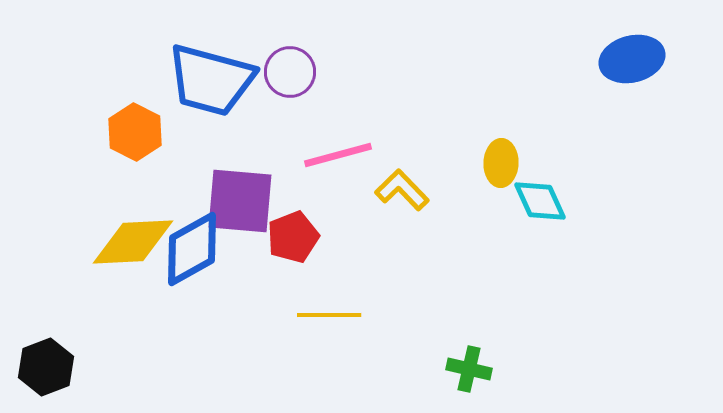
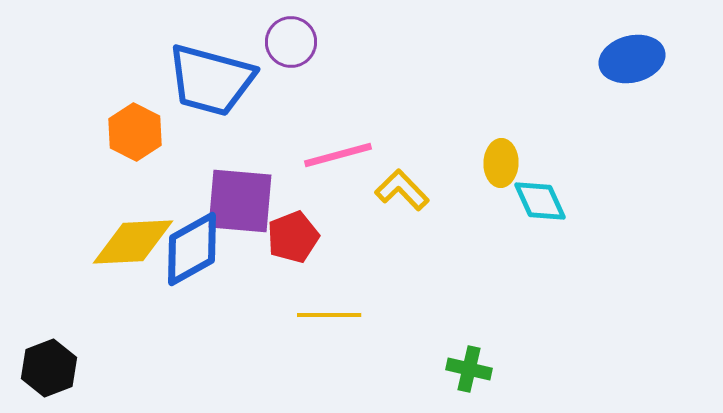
purple circle: moved 1 px right, 30 px up
black hexagon: moved 3 px right, 1 px down
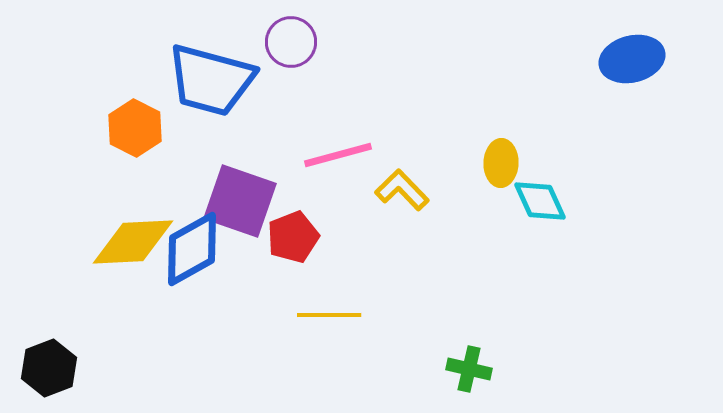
orange hexagon: moved 4 px up
purple square: rotated 14 degrees clockwise
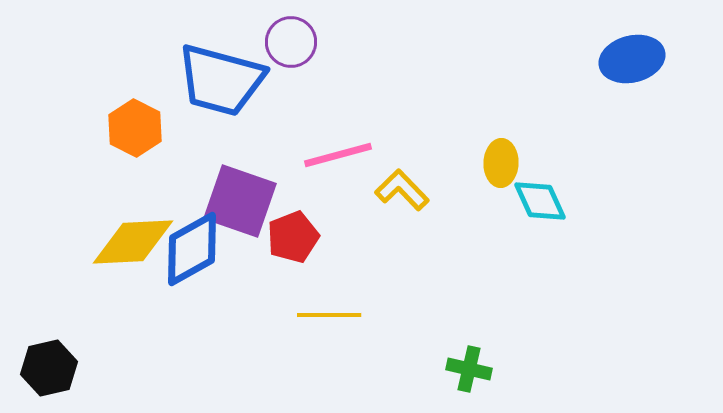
blue trapezoid: moved 10 px right
black hexagon: rotated 8 degrees clockwise
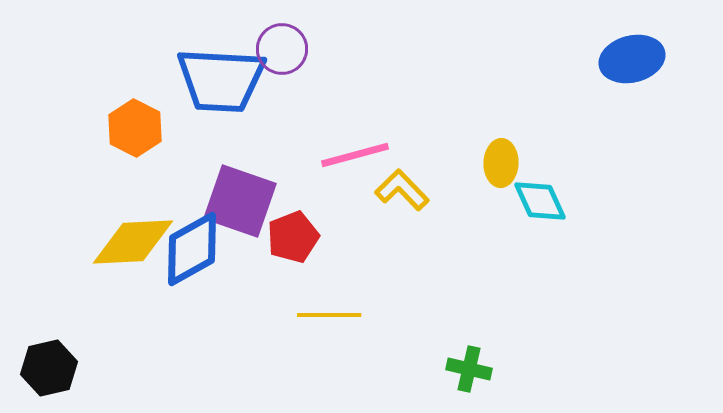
purple circle: moved 9 px left, 7 px down
blue trapezoid: rotated 12 degrees counterclockwise
pink line: moved 17 px right
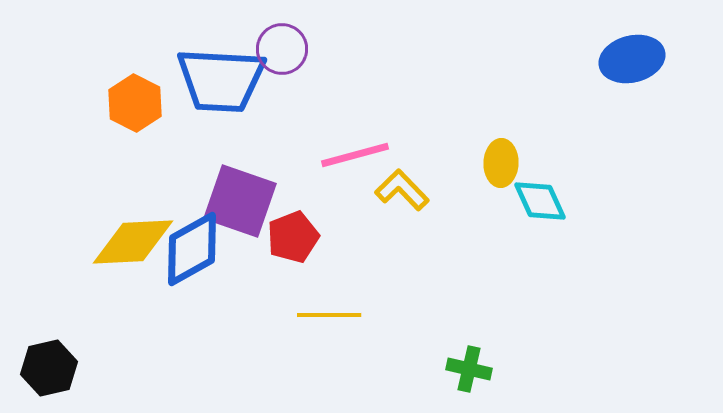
orange hexagon: moved 25 px up
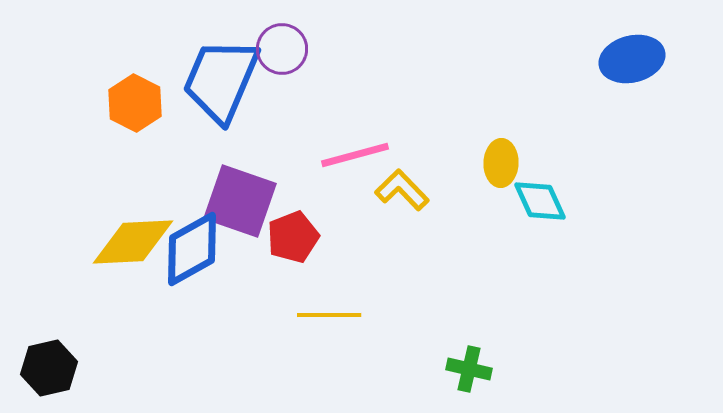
blue trapezoid: rotated 110 degrees clockwise
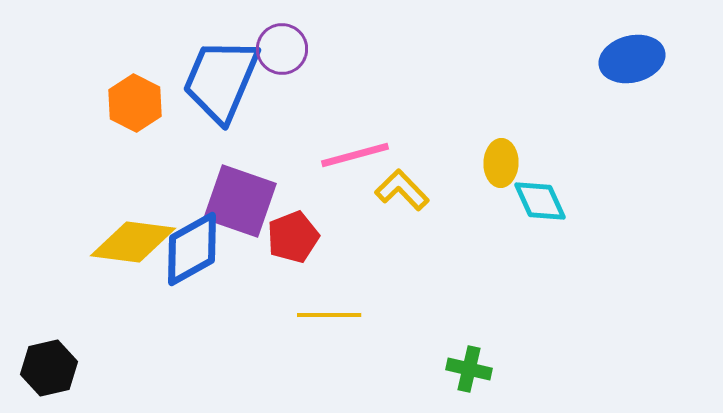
yellow diamond: rotated 10 degrees clockwise
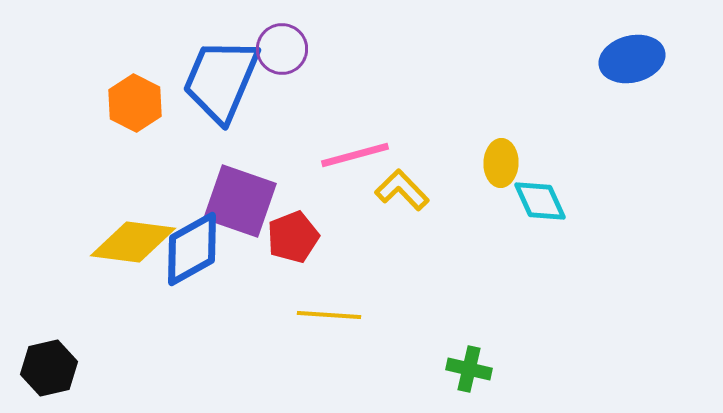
yellow line: rotated 4 degrees clockwise
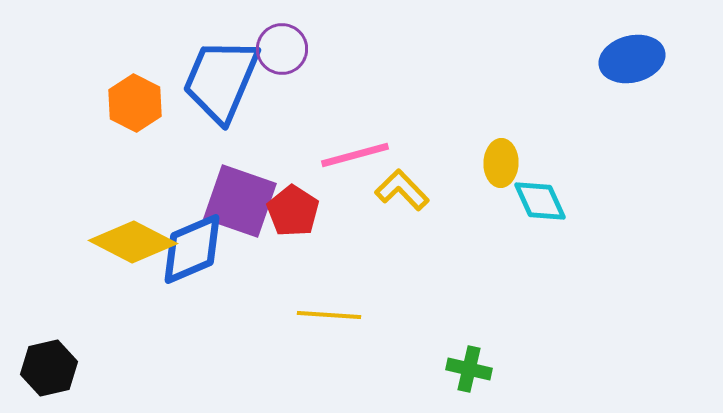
red pentagon: moved 26 px up; rotated 18 degrees counterclockwise
yellow diamond: rotated 20 degrees clockwise
blue diamond: rotated 6 degrees clockwise
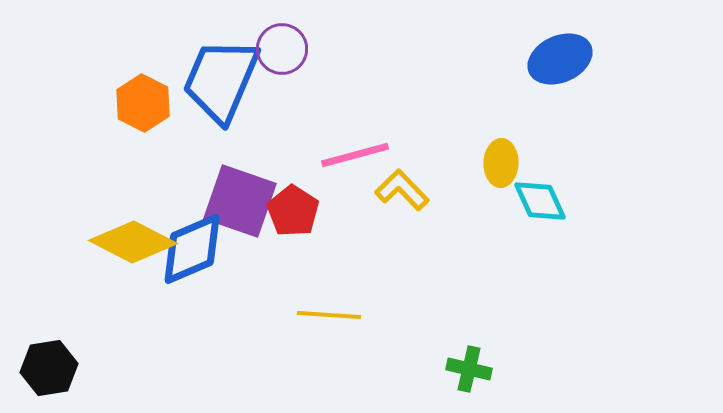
blue ellipse: moved 72 px left; rotated 10 degrees counterclockwise
orange hexagon: moved 8 px right
black hexagon: rotated 4 degrees clockwise
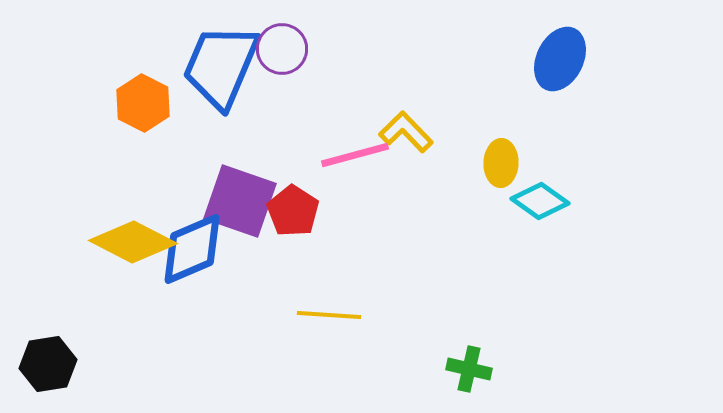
blue ellipse: rotated 40 degrees counterclockwise
blue trapezoid: moved 14 px up
yellow L-shape: moved 4 px right, 58 px up
cyan diamond: rotated 30 degrees counterclockwise
black hexagon: moved 1 px left, 4 px up
